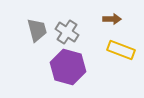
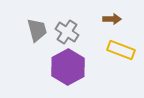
purple hexagon: rotated 16 degrees clockwise
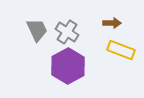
brown arrow: moved 4 px down
gray trapezoid: rotated 10 degrees counterclockwise
purple hexagon: moved 1 px up
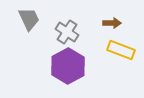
gray trapezoid: moved 8 px left, 11 px up
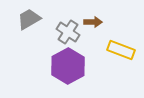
gray trapezoid: rotated 95 degrees counterclockwise
brown arrow: moved 19 px left, 1 px up
gray cross: moved 1 px right
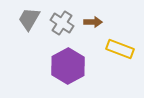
gray trapezoid: rotated 30 degrees counterclockwise
gray cross: moved 6 px left, 9 px up
yellow rectangle: moved 1 px left, 1 px up
